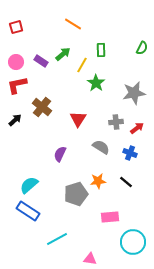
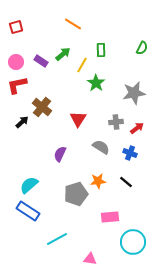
black arrow: moved 7 px right, 2 px down
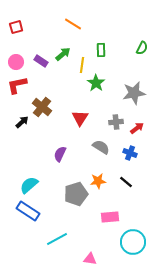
yellow line: rotated 21 degrees counterclockwise
red triangle: moved 2 px right, 1 px up
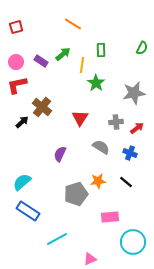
cyan semicircle: moved 7 px left, 3 px up
pink triangle: rotated 32 degrees counterclockwise
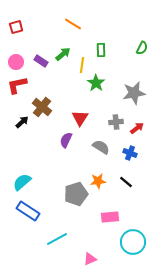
purple semicircle: moved 6 px right, 14 px up
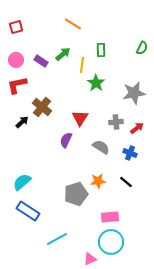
pink circle: moved 2 px up
cyan circle: moved 22 px left
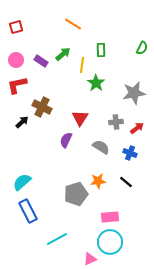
brown cross: rotated 12 degrees counterclockwise
blue rectangle: rotated 30 degrees clockwise
cyan circle: moved 1 px left
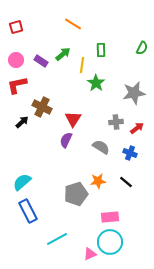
red triangle: moved 7 px left, 1 px down
pink triangle: moved 5 px up
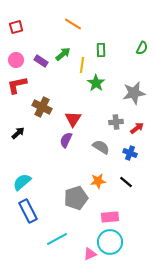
black arrow: moved 4 px left, 11 px down
gray pentagon: moved 4 px down
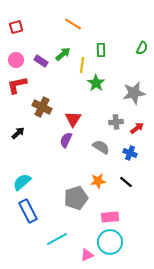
pink triangle: moved 3 px left, 1 px down
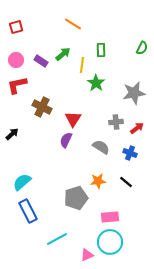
black arrow: moved 6 px left, 1 px down
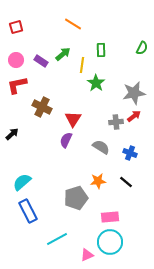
red arrow: moved 3 px left, 12 px up
